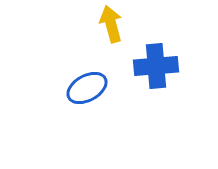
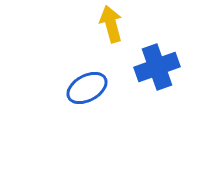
blue cross: moved 1 px right, 1 px down; rotated 15 degrees counterclockwise
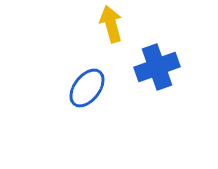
blue ellipse: rotated 24 degrees counterclockwise
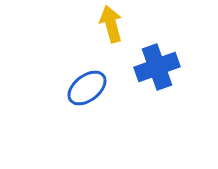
blue ellipse: rotated 15 degrees clockwise
